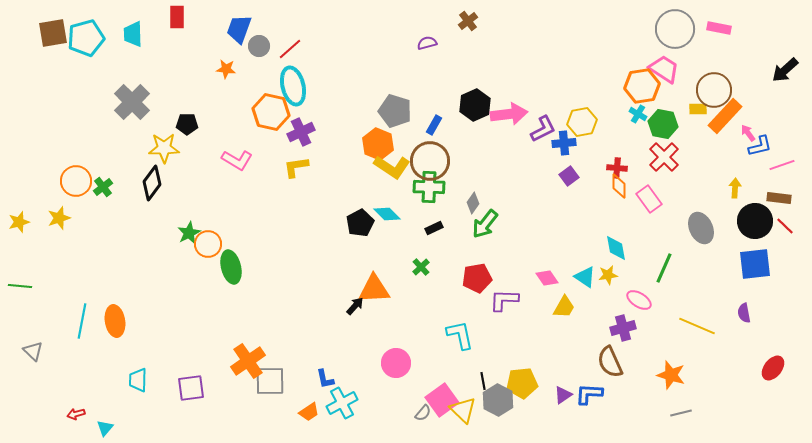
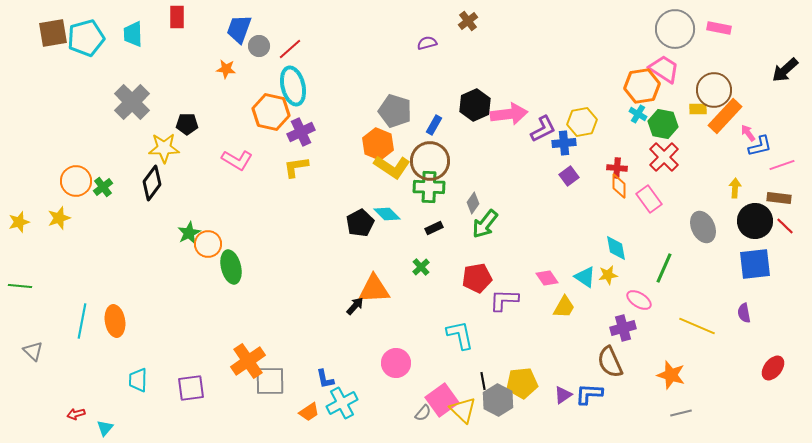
gray ellipse at (701, 228): moved 2 px right, 1 px up
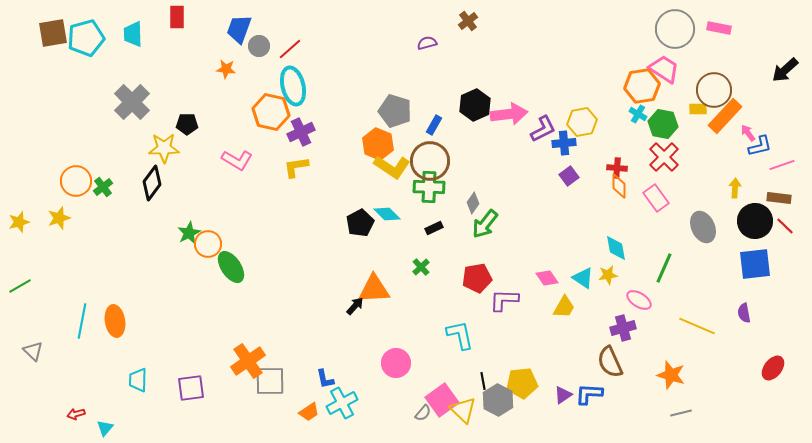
pink rectangle at (649, 199): moved 7 px right, 1 px up
green ellipse at (231, 267): rotated 20 degrees counterclockwise
cyan triangle at (585, 277): moved 2 px left, 1 px down
green line at (20, 286): rotated 35 degrees counterclockwise
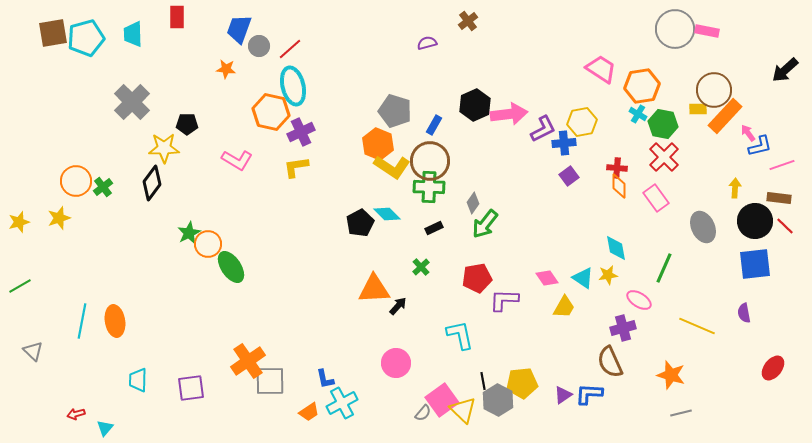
pink rectangle at (719, 28): moved 12 px left, 3 px down
pink trapezoid at (664, 69): moved 63 px left
black arrow at (355, 306): moved 43 px right
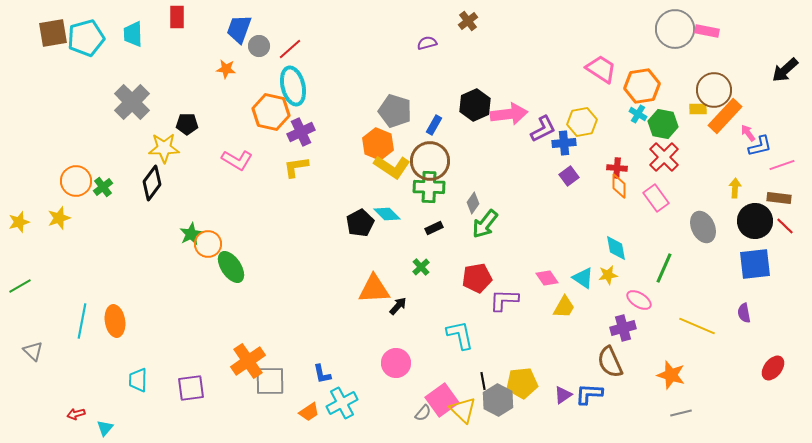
green star at (189, 233): moved 2 px right, 1 px down
blue L-shape at (325, 379): moved 3 px left, 5 px up
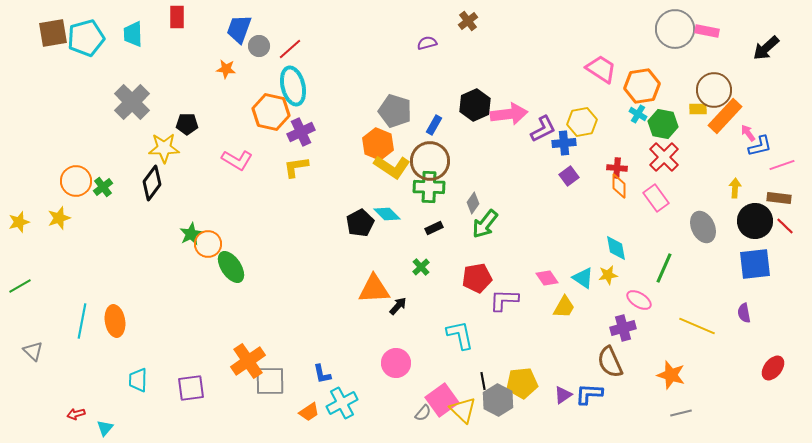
black arrow at (785, 70): moved 19 px left, 22 px up
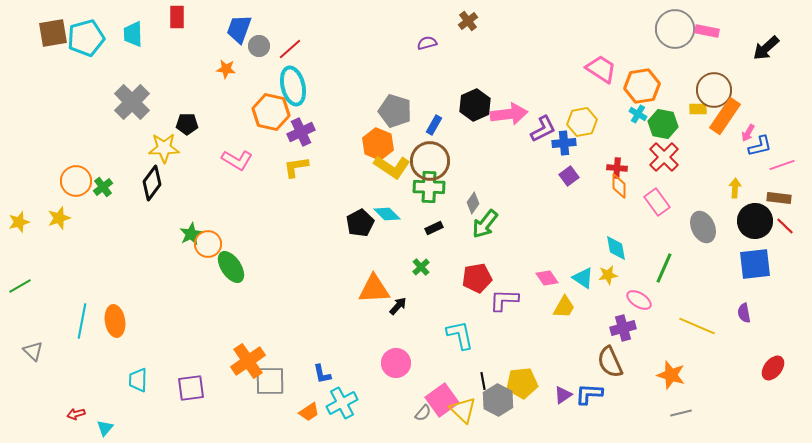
orange rectangle at (725, 116): rotated 9 degrees counterclockwise
pink arrow at (748, 133): rotated 114 degrees counterclockwise
pink rectangle at (656, 198): moved 1 px right, 4 px down
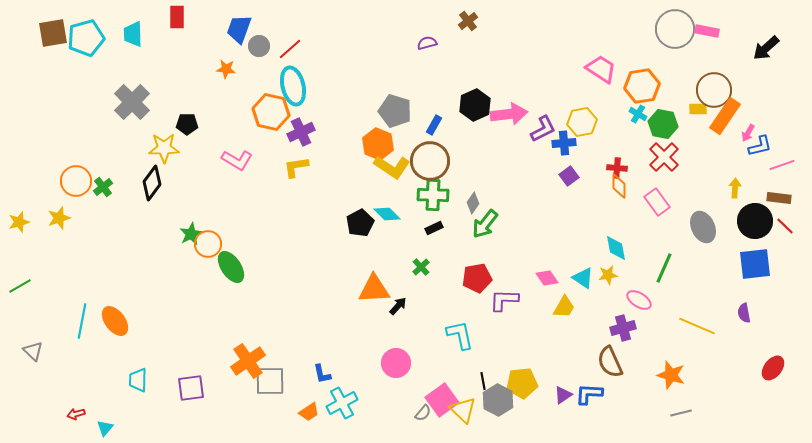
green cross at (429, 187): moved 4 px right, 8 px down
orange ellipse at (115, 321): rotated 28 degrees counterclockwise
